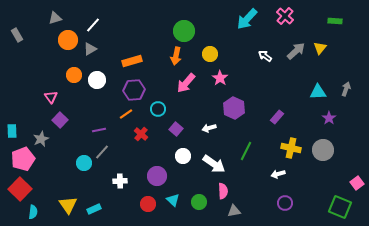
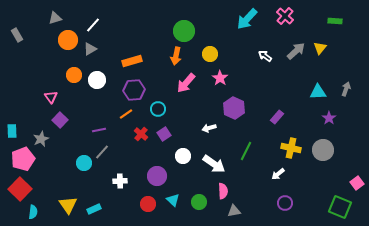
purple square at (176, 129): moved 12 px left, 5 px down; rotated 16 degrees clockwise
white arrow at (278, 174): rotated 24 degrees counterclockwise
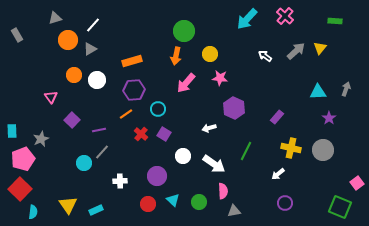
pink star at (220, 78): rotated 28 degrees counterclockwise
purple square at (60, 120): moved 12 px right
purple square at (164, 134): rotated 24 degrees counterclockwise
cyan rectangle at (94, 209): moved 2 px right, 1 px down
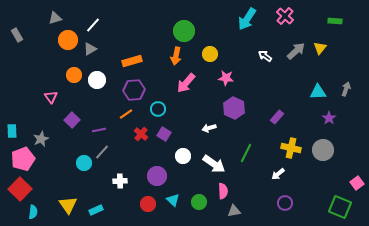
cyan arrow at (247, 19): rotated 10 degrees counterclockwise
pink star at (220, 78): moved 6 px right
green line at (246, 151): moved 2 px down
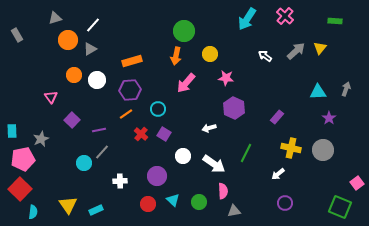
purple hexagon at (134, 90): moved 4 px left
pink pentagon at (23, 159): rotated 10 degrees clockwise
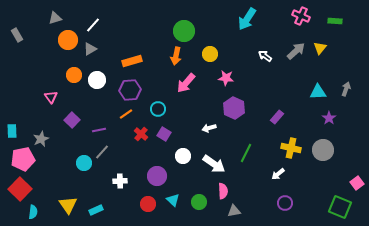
pink cross at (285, 16): moved 16 px right; rotated 18 degrees counterclockwise
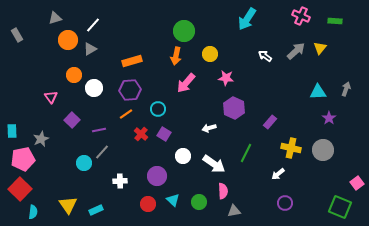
white circle at (97, 80): moved 3 px left, 8 px down
purple rectangle at (277, 117): moved 7 px left, 5 px down
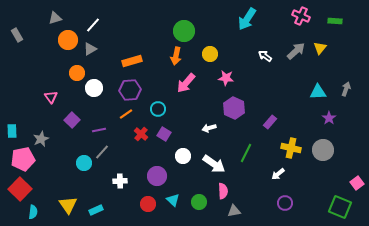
orange circle at (74, 75): moved 3 px right, 2 px up
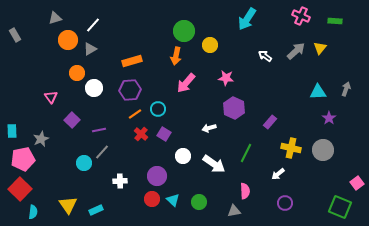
gray rectangle at (17, 35): moved 2 px left
yellow circle at (210, 54): moved 9 px up
orange line at (126, 114): moved 9 px right
pink semicircle at (223, 191): moved 22 px right
red circle at (148, 204): moved 4 px right, 5 px up
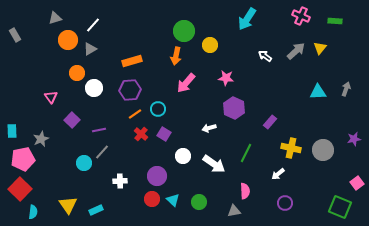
purple star at (329, 118): moved 25 px right, 21 px down; rotated 24 degrees clockwise
